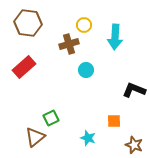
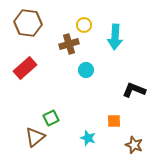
red rectangle: moved 1 px right, 1 px down
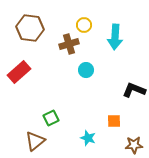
brown hexagon: moved 2 px right, 5 px down
red rectangle: moved 6 px left, 4 px down
brown triangle: moved 4 px down
brown star: rotated 24 degrees counterclockwise
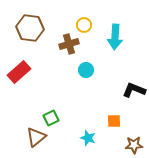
brown triangle: moved 1 px right, 4 px up
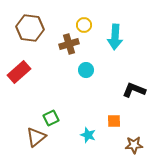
cyan star: moved 3 px up
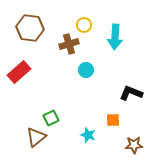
black L-shape: moved 3 px left, 3 px down
orange square: moved 1 px left, 1 px up
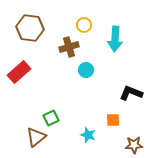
cyan arrow: moved 2 px down
brown cross: moved 3 px down
